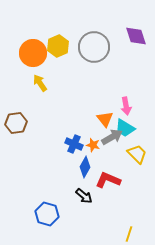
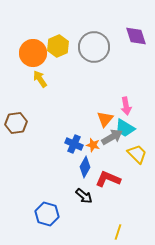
yellow arrow: moved 4 px up
orange triangle: rotated 18 degrees clockwise
red L-shape: moved 1 px up
yellow line: moved 11 px left, 2 px up
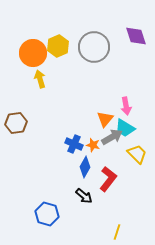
yellow arrow: rotated 18 degrees clockwise
red L-shape: rotated 105 degrees clockwise
yellow line: moved 1 px left
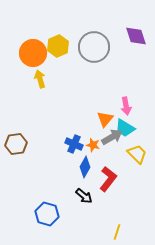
brown hexagon: moved 21 px down
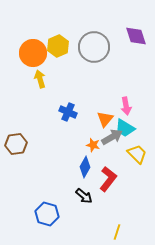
blue cross: moved 6 px left, 32 px up
